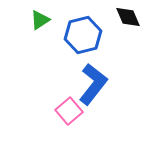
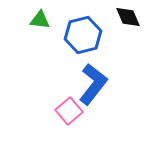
green triangle: rotated 40 degrees clockwise
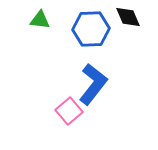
blue hexagon: moved 8 px right, 6 px up; rotated 12 degrees clockwise
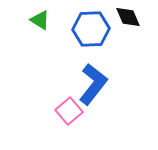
green triangle: rotated 25 degrees clockwise
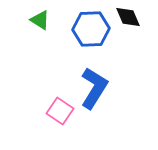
blue L-shape: moved 1 px right, 4 px down; rotated 6 degrees counterclockwise
pink square: moved 9 px left; rotated 16 degrees counterclockwise
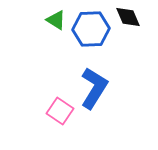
green triangle: moved 16 px right
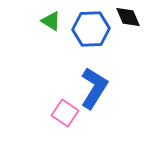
green triangle: moved 5 px left, 1 px down
pink square: moved 5 px right, 2 px down
